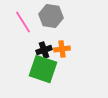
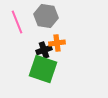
gray hexagon: moved 5 px left
pink line: moved 6 px left; rotated 10 degrees clockwise
orange cross: moved 5 px left, 6 px up
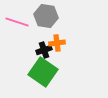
pink line: rotated 50 degrees counterclockwise
green square: moved 3 px down; rotated 16 degrees clockwise
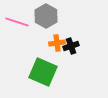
gray hexagon: rotated 20 degrees clockwise
black cross: moved 27 px right, 4 px up
green square: rotated 12 degrees counterclockwise
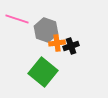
gray hexagon: moved 14 px down; rotated 10 degrees counterclockwise
pink line: moved 3 px up
green square: rotated 16 degrees clockwise
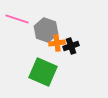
green square: rotated 16 degrees counterclockwise
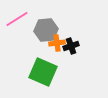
pink line: rotated 50 degrees counterclockwise
gray hexagon: rotated 25 degrees counterclockwise
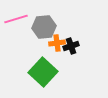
pink line: moved 1 px left; rotated 15 degrees clockwise
gray hexagon: moved 2 px left, 3 px up
green square: rotated 20 degrees clockwise
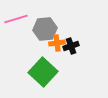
gray hexagon: moved 1 px right, 2 px down
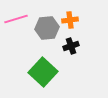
gray hexagon: moved 2 px right, 1 px up
orange cross: moved 13 px right, 23 px up
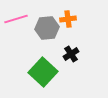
orange cross: moved 2 px left, 1 px up
black cross: moved 8 px down; rotated 14 degrees counterclockwise
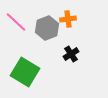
pink line: moved 3 px down; rotated 60 degrees clockwise
gray hexagon: rotated 15 degrees counterclockwise
green square: moved 18 px left; rotated 12 degrees counterclockwise
